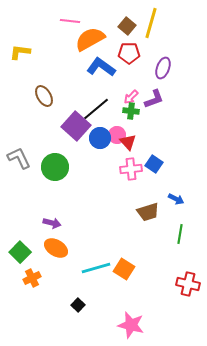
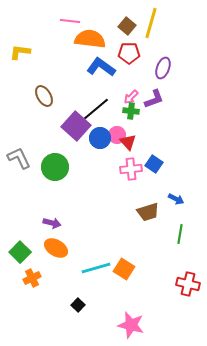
orange semicircle: rotated 36 degrees clockwise
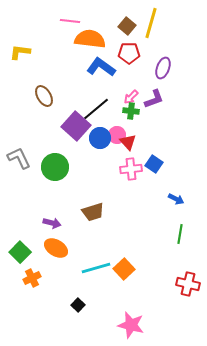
brown trapezoid: moved 55 px left
orange square: rotated 15 degrees clockwise
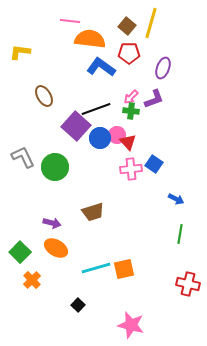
black line: rotated 20 degrees clockwise
gray L-shape: moved 4 px right, 1 px up
orange square: rotated 30 degrees clockwise
orange cross: moved 2 px down; rotated 18 degrees counterclockwise
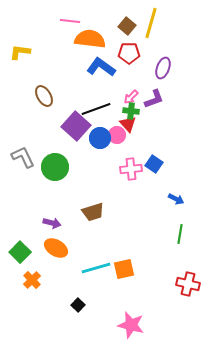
red triangle: moved 18 px up
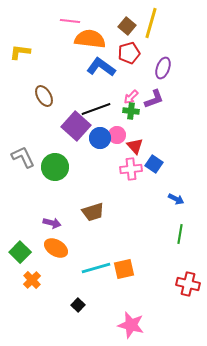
red pentagon: rotated 15 degrees counterclockwise
red triangle: moved 7 px right, 22 px down
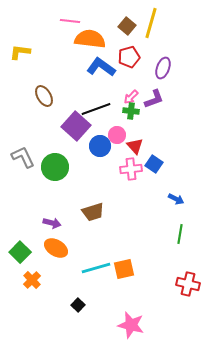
red pentagon: moved 4 px down
blue circle: moved 8 px down
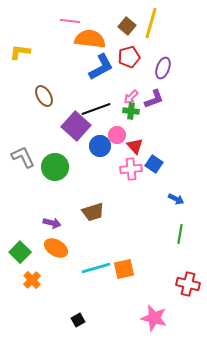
blue L-shape: rotated 116 degrees clockwise
black square: moved 15 px down; rotated 16 degrees clockwise
pink star: moved 23 px right, 7 px up
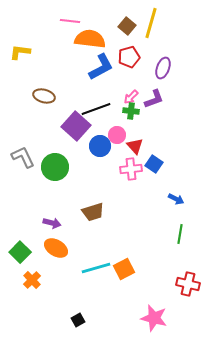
brown ellipse: rotated 45 degrees counterclockwise
orange square: rotated 15 degrees counterclockwise
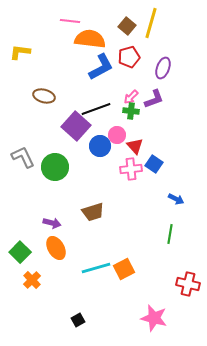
green line: moved 10 px left
orange ellipse: rotated 30 degrees clockwise
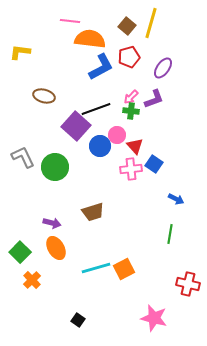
purple ellipse: rotated 15 degrees clockwise
black square: rotated 24 degrees counterclockwise
